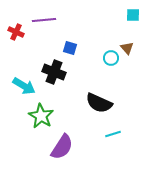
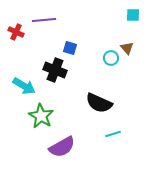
black cross: moved 1 px right, 2 px up
purple semicircle: rotated 28 degrees clockwise
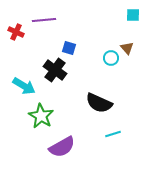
blue square: moved 1 px left
black cross: rotated 15 degrees clockwise
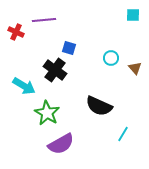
brown triangle: moved 8 px right, 20 px down
black semicircle: moved 3 px down
green star: moved 6 px right, 3 px up
cyan line: moved 10 px right; rotated 42 degrees counterclockwise
purple semicircle: moved 1 px left, 3 px up
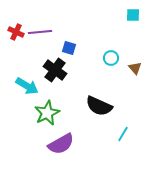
purple line: moved 4 px left, 12 px down
cyan arrow: moved 3 px right
green star: rotated 15 degrees clockwise
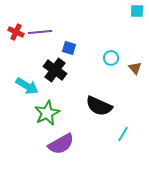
cyan square: moved 4 px right, 4 px up
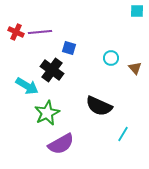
black cross: moved 3 px left
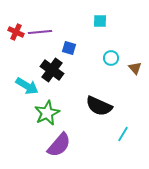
cyan square: moved 37 px left, 10 px down
purple semicircle: moved 2 px left, 1 px down; rotated 20 degrees counterclockwise
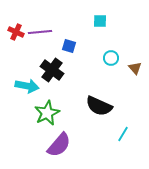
blue square: moved 2 px up
cyan arrow: rotated 20 degrees counterclockwise
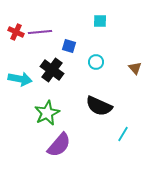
cyan circle: moved 15 px left, 4 px down
cyan arrow: moved 7 px left, 7 px up
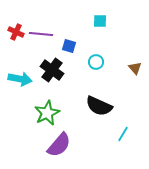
purple line: moved 1 px right, 2 px down; rotated 10 degrees clockwise
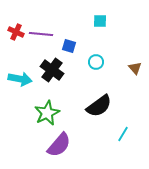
black semicircle: rotated 60 degrees counterclockwise
